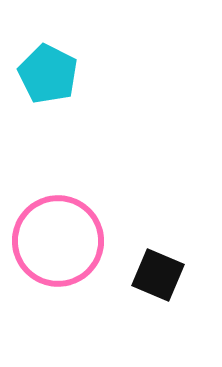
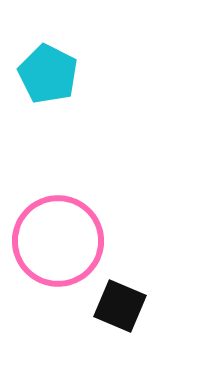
black square: moved 38 px left, 31 px down
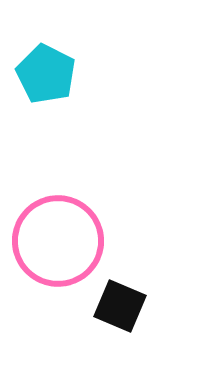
cyan pentagon: moved 2 px left
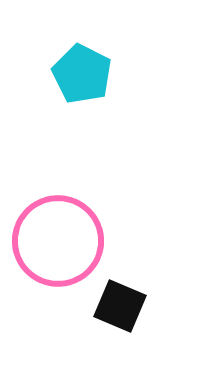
cyan pentagon: moved 36 px right
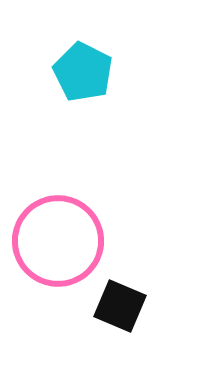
cyan pentagon: moved 1 px right, 2 px up
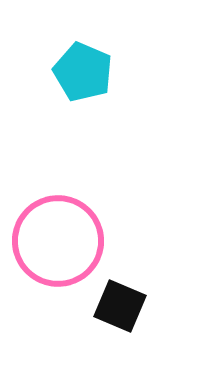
cyan pentagon: rotated 4 degrees counterclockwise
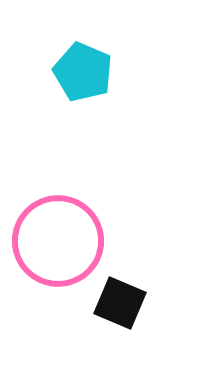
black square: moved 3 px up
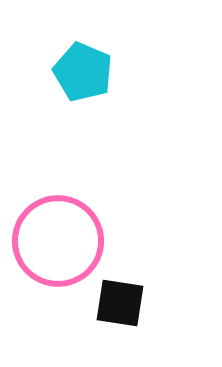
black square: rotated 14 degrees counterclockwise
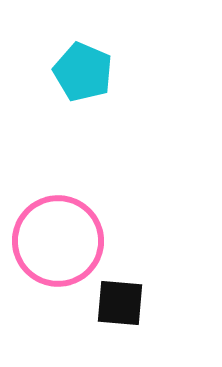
black square: rotated 4 degrees counterclockwise
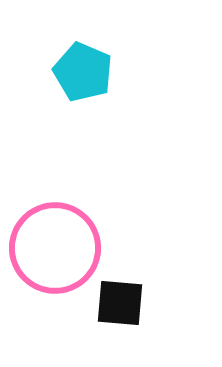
pink circle: moved 3 px left, 7 px down
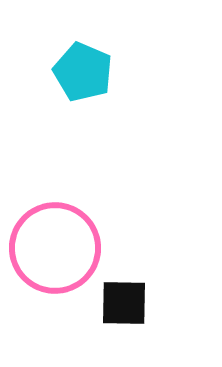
black square: moved 4 px right; rotated 4 degrees counterclockwise
